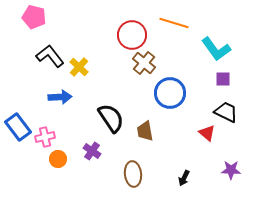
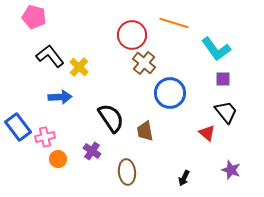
black trapezoid: rotated 25 degrees clockwise
purple star: rotated 18 degrees clockwise
brown ellipse: moved 6 px left, 2 px up
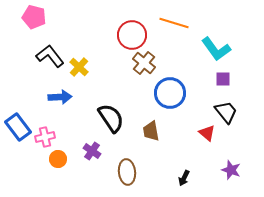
brown trapezoid: moved 6 px right
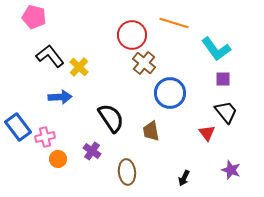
red triangle: rotated 12 degrees clockwise
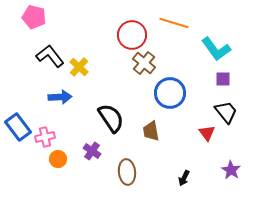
purple star: rotated 12 degrees clockwise
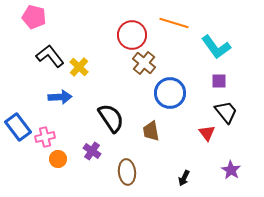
cyan L-shape: moved 2 px up
purple square: moved 4 px left, 2 px down
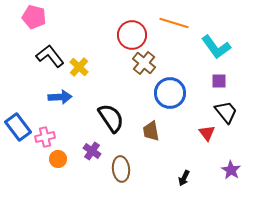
brown ellipse: moved 6 px left, 3 px up
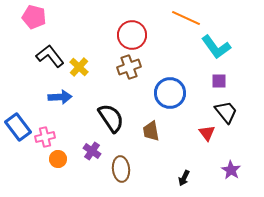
orange line: moved 12 px right, 5 px up; rotated 8 degrees clockwise
brown cross: moved 15 px left, 4 px down; rotated 30 degrees clockwise
